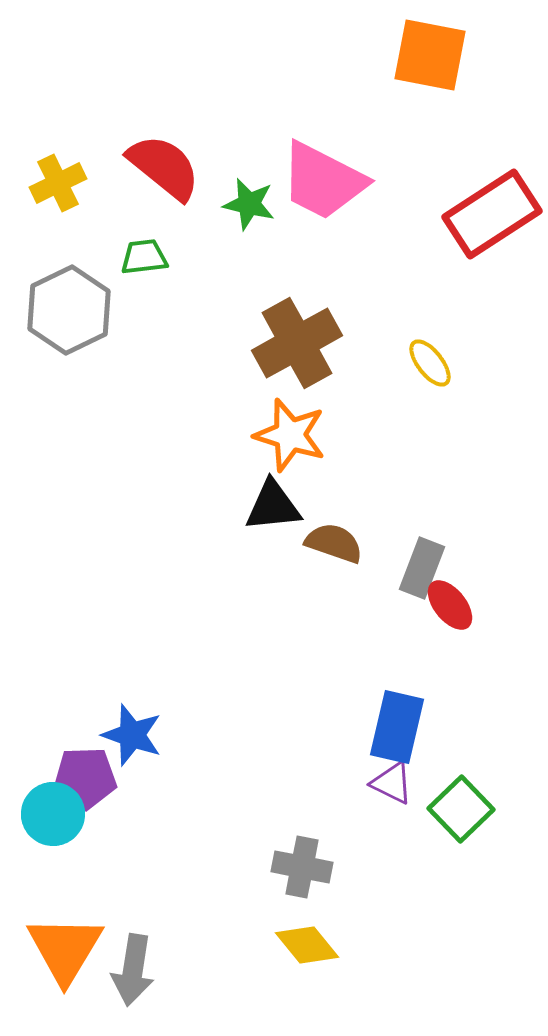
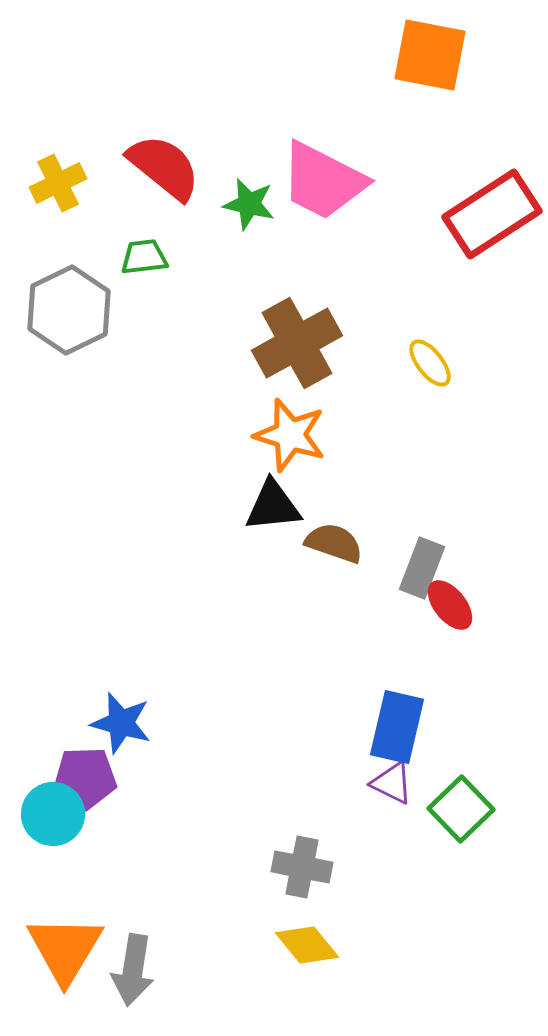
blue star: moved 11 px left, 12 px up; rotated 4 degrees counterclockwise
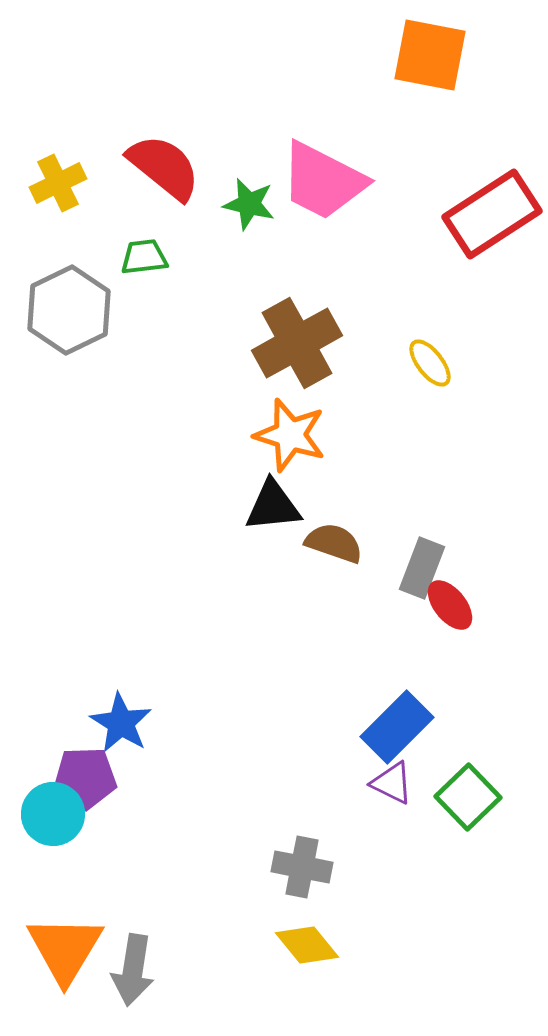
blue star: rotated 16 degrees clockwise
blue rectangle: rotated 32 degrees clockwise
green square: moved 7 px right, 12 px up
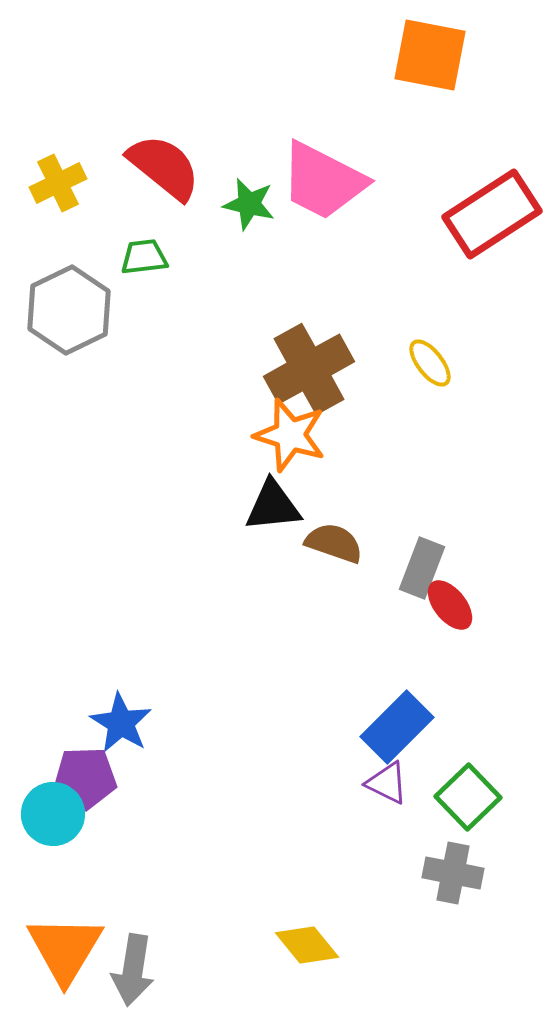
brown cross: moved 12 px right, 26 px down
purple triangle: moved 5 px left
gray cross: moved 151 px right, 6 px down
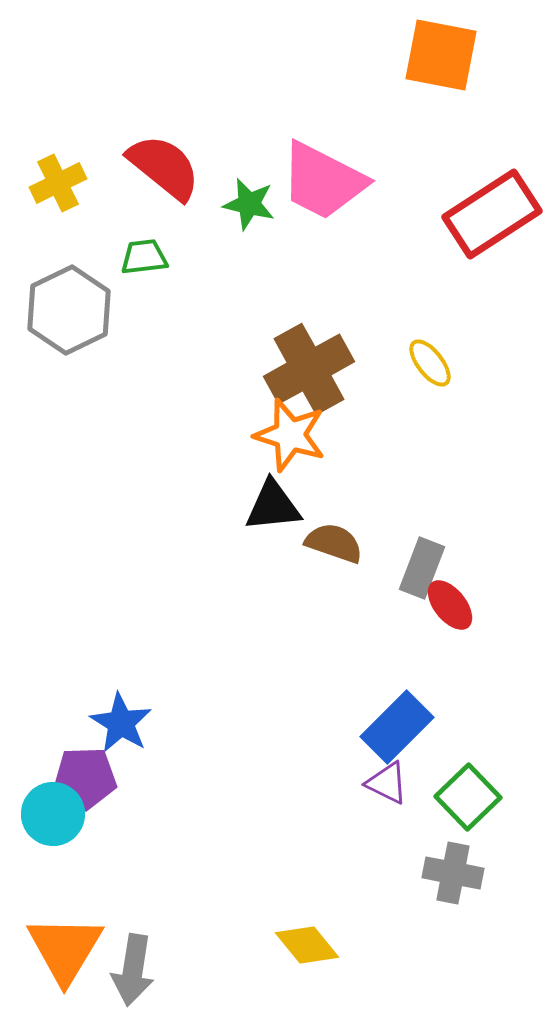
orange square: moved 11 px right
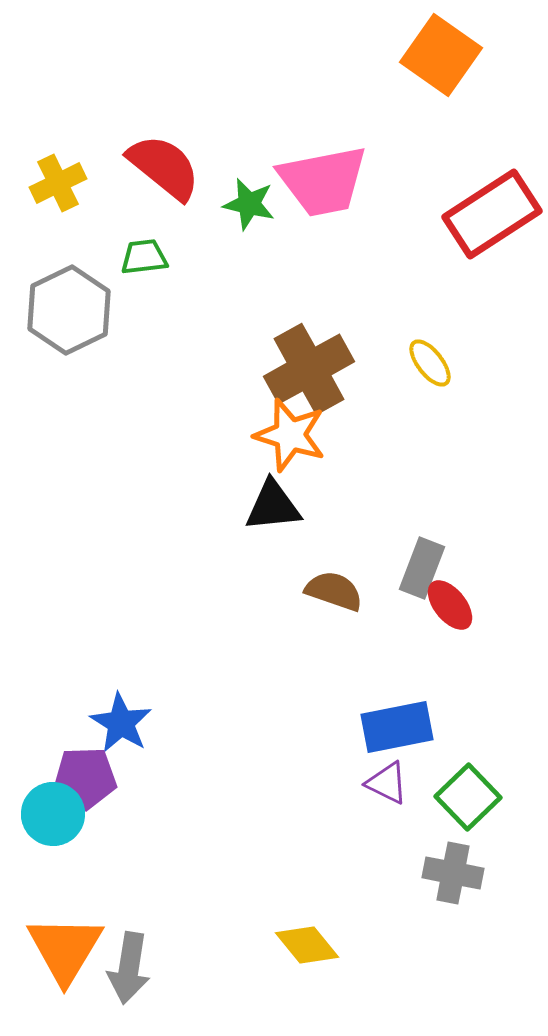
orange square: rotated 24 degrees clockwise
pink trapezoid: rotated 38 degrees counterclockwise
brown semicircle: moved 48 px down
blue rectangle: rotated 34 degrees clockwise
gray arrow: moved 4 px left, 2 px up
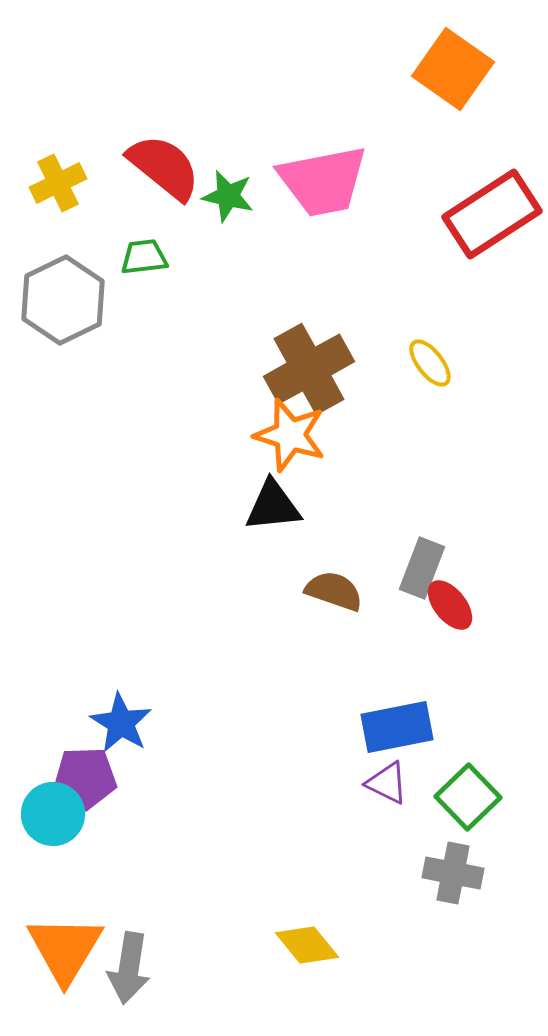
orange square: moved 12 px right, 14 px down
green star: moved 21 px left, 8 px up
gray hexagon: moved 6 px left, 10 px up
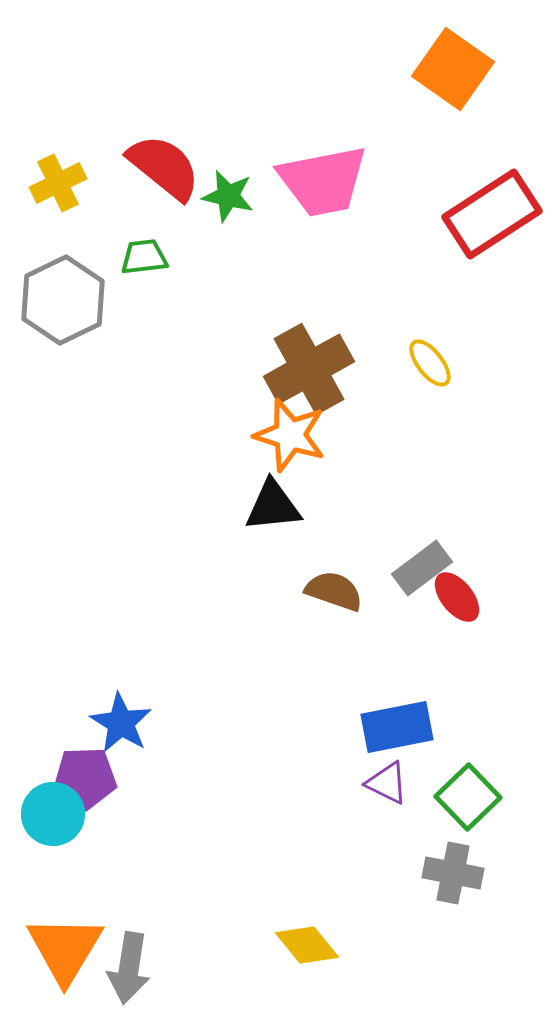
gray rectangle: rotated 32 degrees clockwise
red ellipse: moved 7 px right, 8 px up
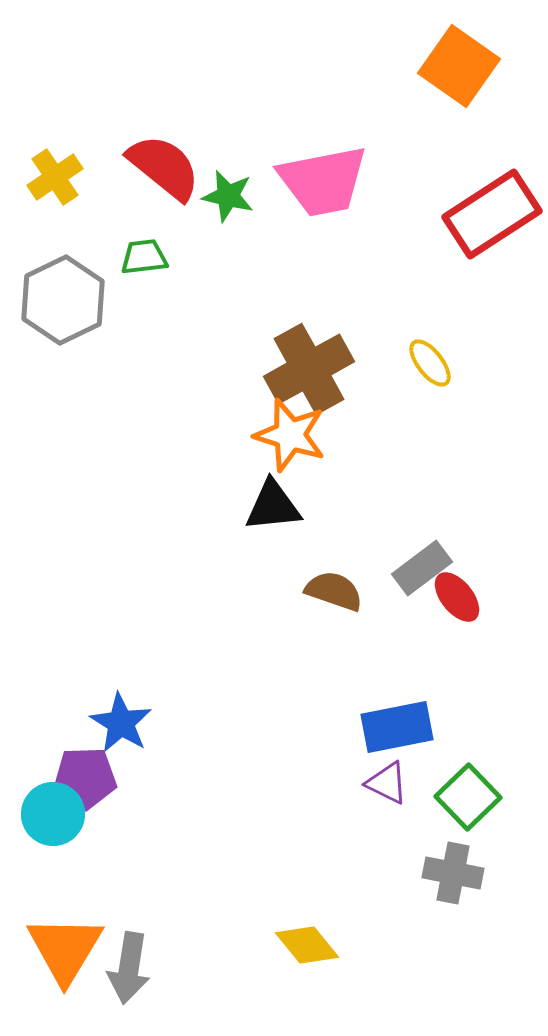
orange square: moved 6 px right, 3 px up
yellow cross: moved 3 px left, 6 px up; rotated 8 degrees counterclockwise
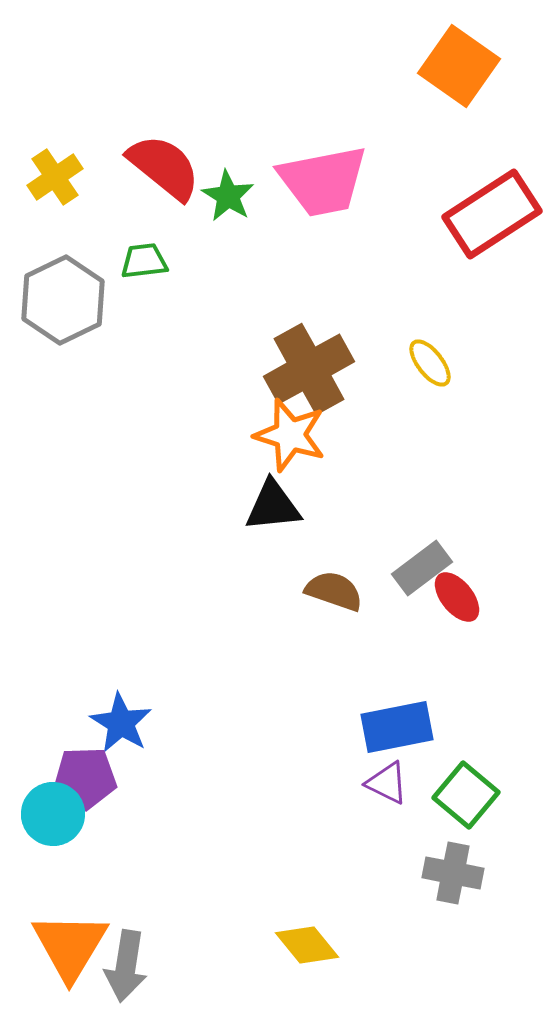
green star: rotated 18 degrees clockwise
green trapezoid: moved 4 px down
green square: moved 2 px left, 2 px up; rotated 6 degrees counterclockwise
orange triangle: moved 5 px right, 3 px up
gray arrow: moved 3 px left, 2 px up
